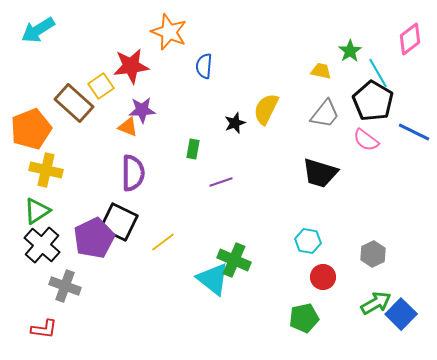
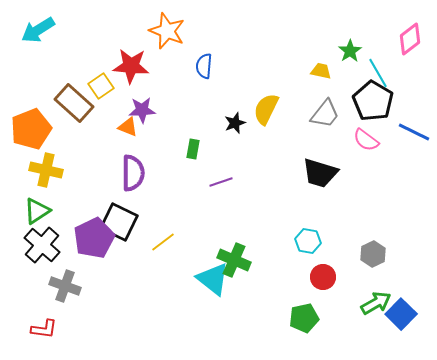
orange star: moved 2 px left, 1 px up
red star: rotated 12 degrees clockwise
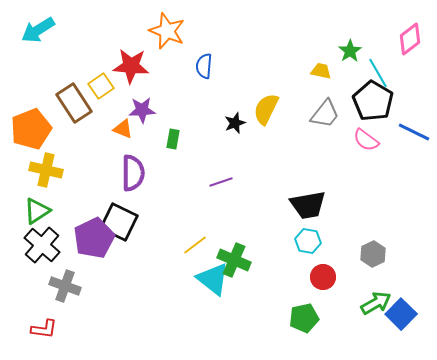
brown rectangle: rotated 15 degrees clockwise
orange triangle: moved 5 px left, 2 px down
green rectangle: moved 20 px left, 10 px up
black trapezoid: moved 12 px left, 32 px down; rotated 27 degrees counterclockwise
yellow line: moved 32 px right, 3 px down
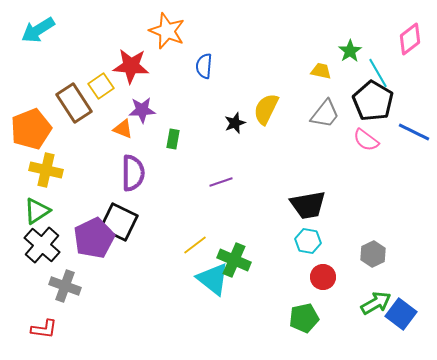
blue square: rotated 8 degrees counterclockwise
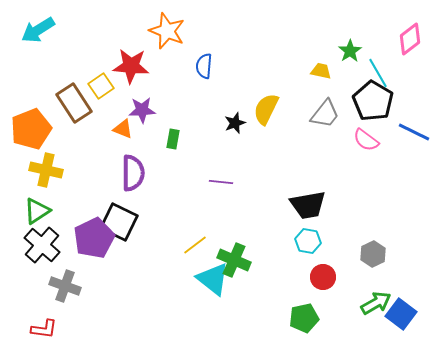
purple line: rotated 25 degrees clockwise
